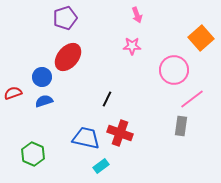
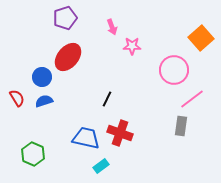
pink arrow: moved 25 px left, 12 px down
red semicircle: moved 4 px right, 5 px down; rotated 78 degrees clockwise
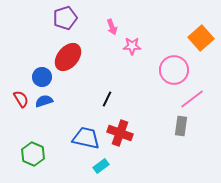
red semicircle: moved 4 px right, 1 px down
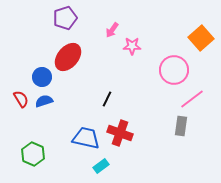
pink arrow: moved 3 px down; rotated 56 degrees clockwise
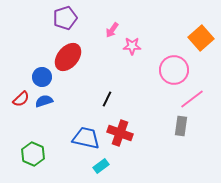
red semicircle: rotated 78 degrees clockwise
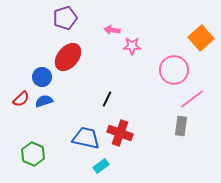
pink arrow: rotated 63 degrees clockwise
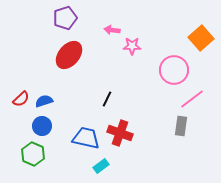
red ellipse: moved 1 px right, 2 px up
blue circle: moved 49 px down
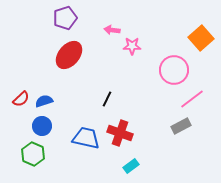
gray rectangle: rotated 54 degrees clockwise
cyan rectangle: moved 30 px right
